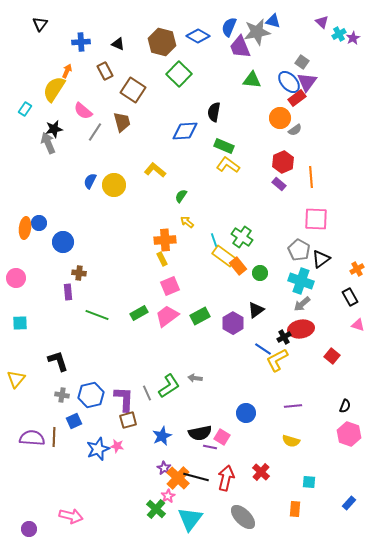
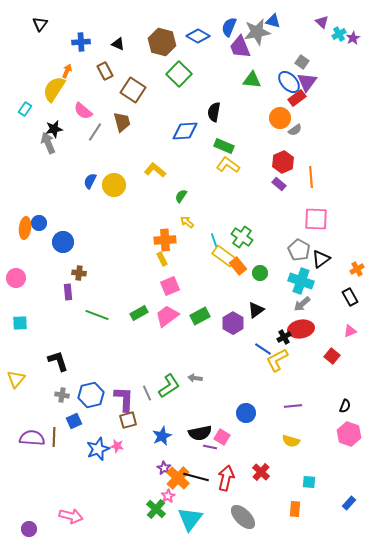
pink triangle at (358, 325): moved 8 px left, 6 px down; rotated 40 degrees counterclockwise
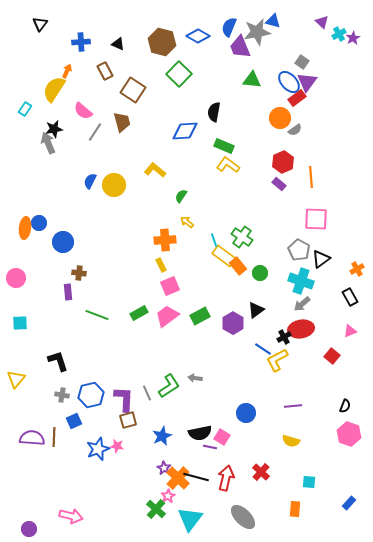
yellow rectangle at (162, 259): moved 1 px left, 6 px down
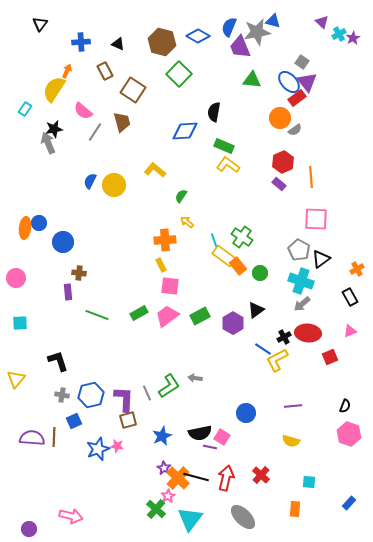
purple triangle at (307, 82): rotated 15 degrees counterclockwise
pink square at (170, 286): rotated 30 degrees clockwise
red ellipse at (301, 329): moved 7 px right, 4 px down; rotated 15 degrees clockwise
red square at (332, 356): moved 2 px left, 1 px down; rotated 28 degrees clockwise
red cross at (261, 472): moved 3 px down
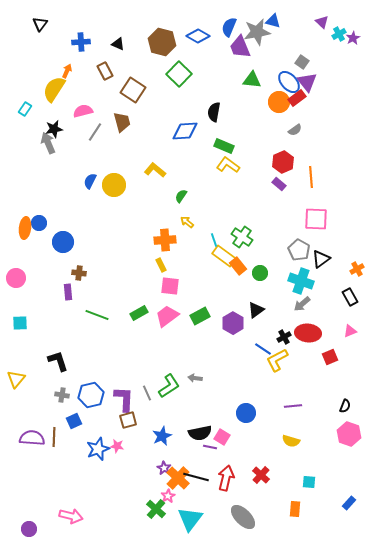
pink semicircle at (83, 111): rotated 126 degrees clockwise
orange circle at (280, 118): moved 1 px left, 16 px up
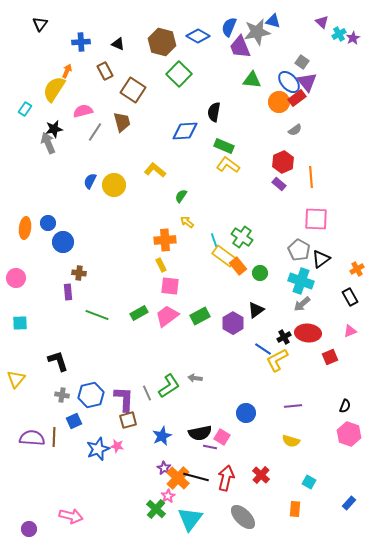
blue circle at (39, 223): moved 9 px right
cyan square at (309, 482): rotated 24 degrees clockwise
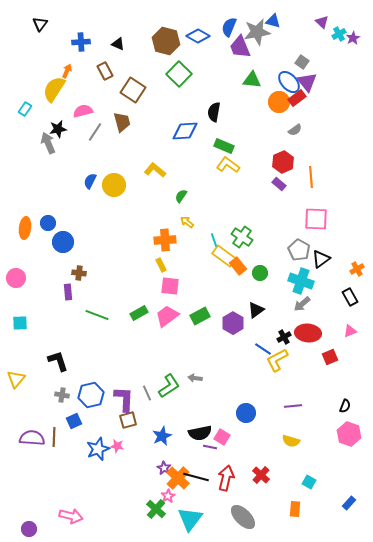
brown hexagon at (162, 42): moved 4 px right, 1 px up
black star at (54, 129): moved 4 px right
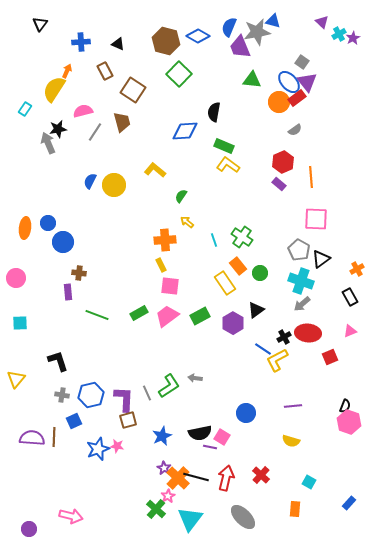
yellow rectangle at (224, 256): moved 1 px right, 27 px down; rotated 20 degrees clockwise
pink hexagon at (349, 434): moved 12 px up
